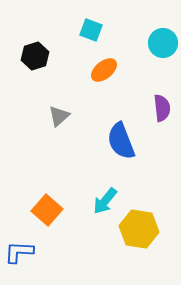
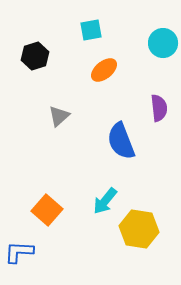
cyan square: rotated 30 degrees counterclockwise
purple semicircle: moved 3 px left
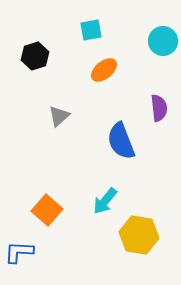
cyan circle: moved 2 px up
yellow hexagon: moved 6 px down
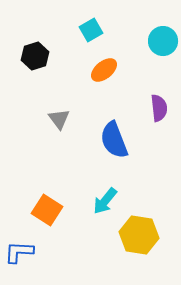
cyan square: rotated 20 degrees counterclockwise
gray triangle: moved 3 px down; rotated 25 degrees counterclockwise
blue semicircle: moved 7 px left, 1 px up
orange square: rotated 8 degrees counterclockwise
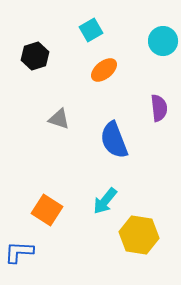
gray triangle: rotated 35 degrees counterclockwise
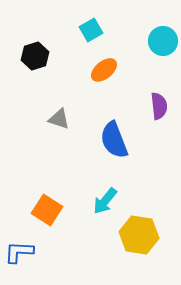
purple semicircle: moved 2 px up
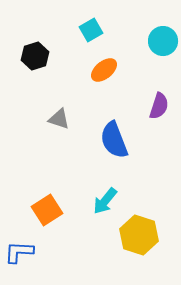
purple semicircle: rotated 24 degrees clockwise
orange square: rotated 24 degrees clockwise
yellow hexagon: rotated 9 degrees clockwise
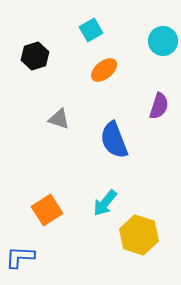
cyan arrow: moved 2 px down
blue L-shape: moved 1 px right, 5 px down
